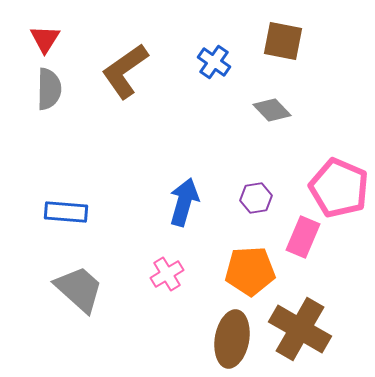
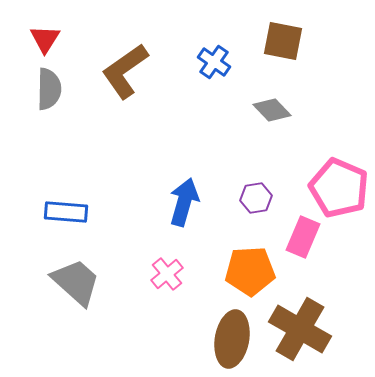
pink cross: rotated 8 degrees counterclockwise
gray trapezoid: moved 3 px left, 7 px up
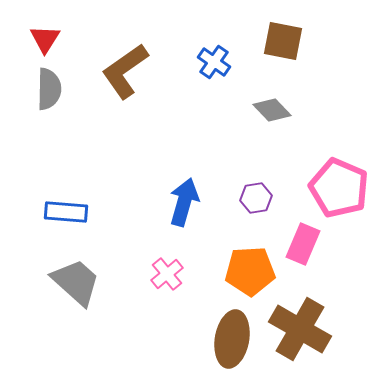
pink rectangle: moved 7 px down
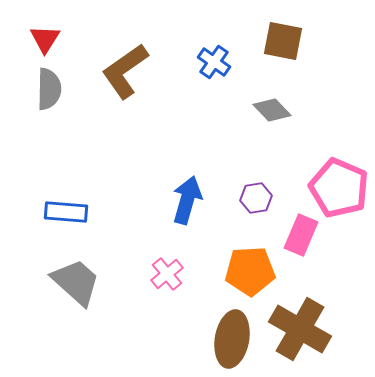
blue arrow: moved 3 px right, 2 px up
pink rectangle: moved 2 px left, 9 px up
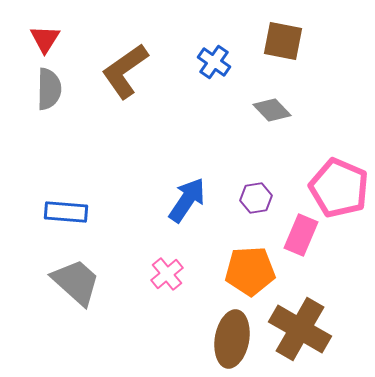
blue arrow: rotated 18 degrees clockwise
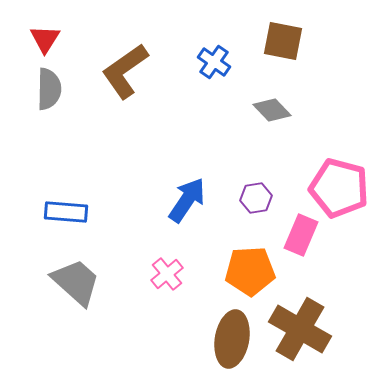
pink pentagon: rotated 8 degrees counterclockwise
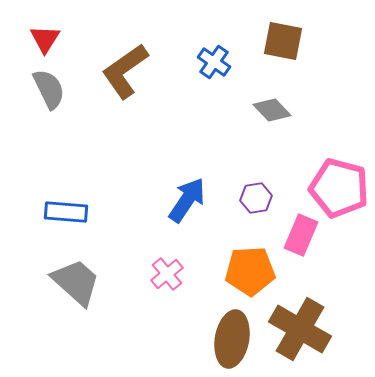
gray semicircle: rotated 27 degrees counterclockwise
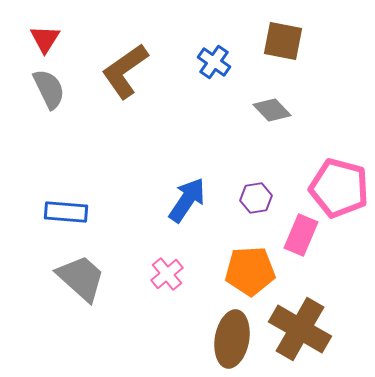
gray trapezoid: moved 5 px right, 4 px up
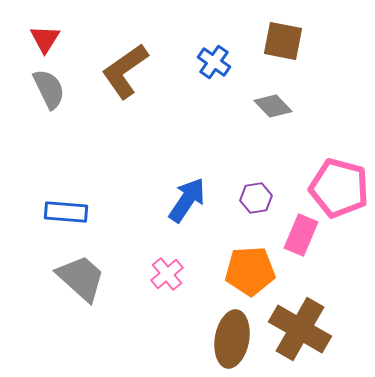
gray diamond: moved 1 px right, 4 px up
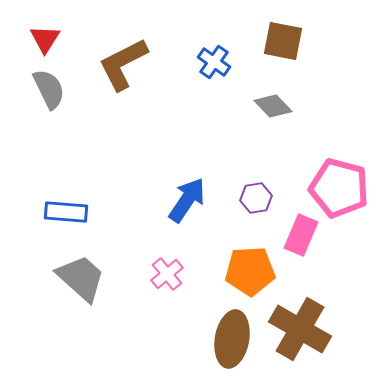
brown L-shape: moved 2 px left, 7 px up; rotated 8 degrees clockwise
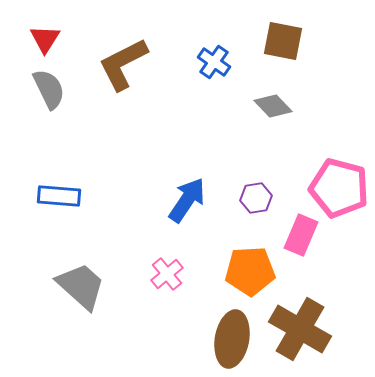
blue rectangle: moved 7 px left, 16 px up
gray trapezoid: moved 8 px down
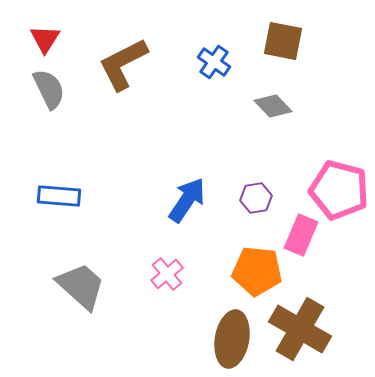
pink pentagon: moved 2 px down
orange pentagon: moved 7 px right; rotated 9 degrees clockwise
